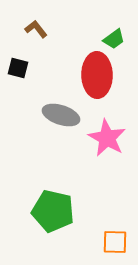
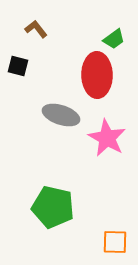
black square: moved 2 px up
green pentagon: moved 4 px up
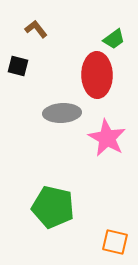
gray ellipse: moved 1 px right, 2 px up; rotated 21 degrees counterclockwise
orange square: rotated 12 degrees clockwise
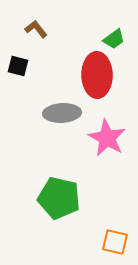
green pentagon: moved 6 px right, 9 px up
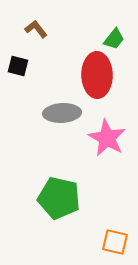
green trapezoid: rotated 15 degrees counterclockwise
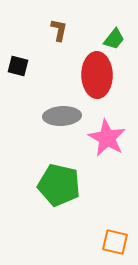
brown L-shape: moved 23 px right, 1 px down; rotated 50 degrees clockwise
gray ellipse: moved 3 px down
green pentagon: moved 13 px up
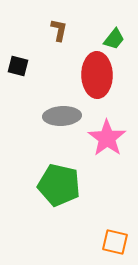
pink star: rotated 6 degrees clockwise
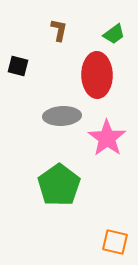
green trapezoid: moved 5 px up; rotated 15 degrees clockwise
green pentagon: rotated 24 degrees clockwise
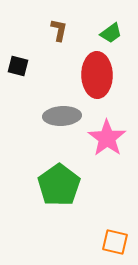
green trapezoid: moved 3 px left, 1 px up
